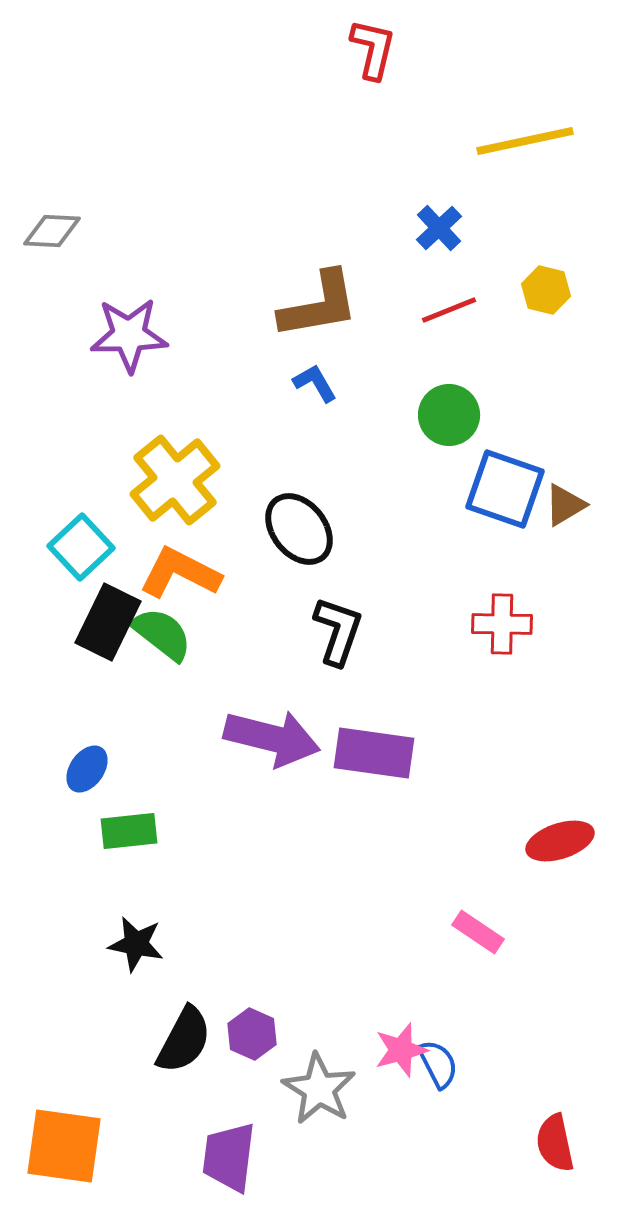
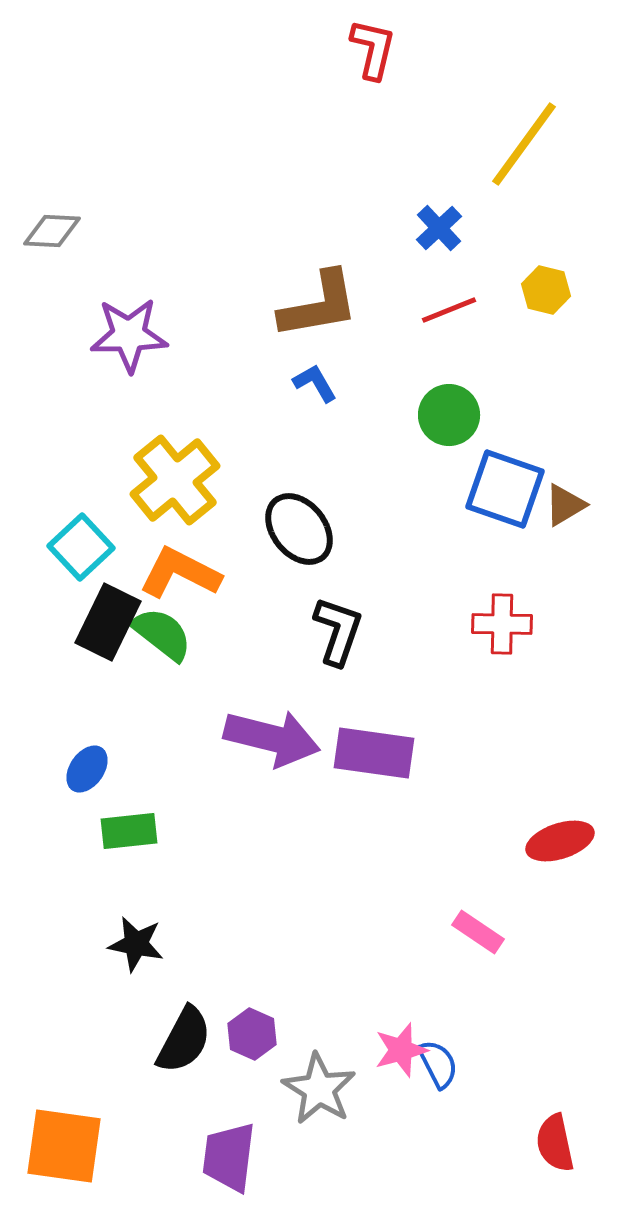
yellow line: moved 1 px left, 3 px down; rotated 42 degrees counterclockwise
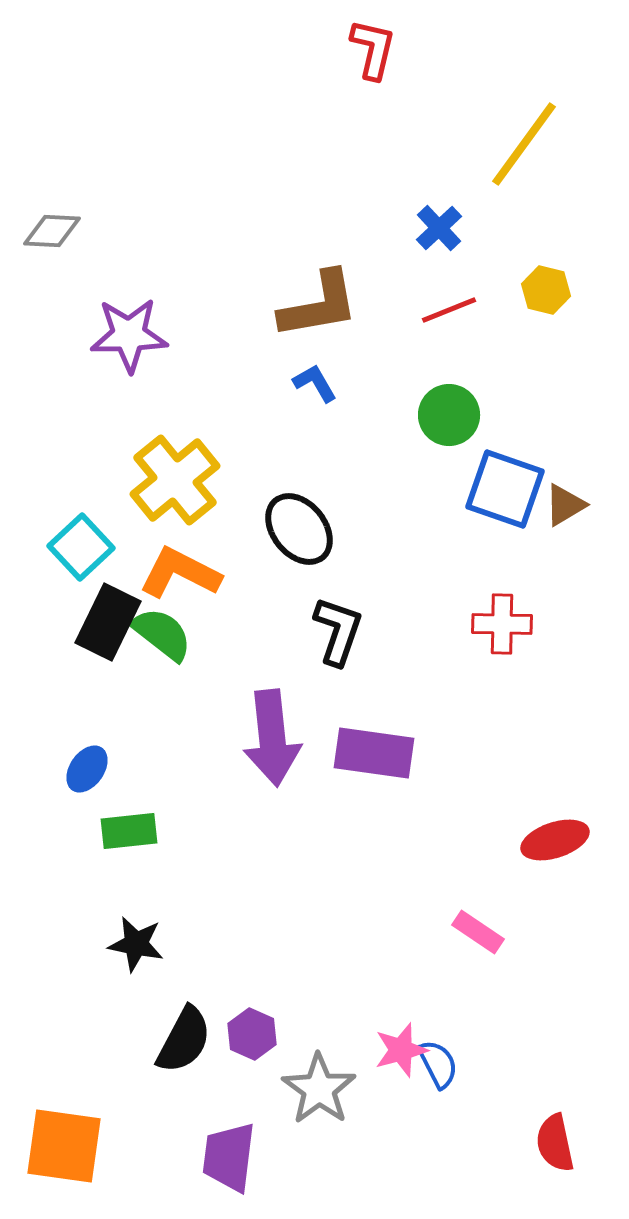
purple arrow: rotated 70 degrees clockwise
red ellipse: moved 5 px left, 1 px up
gray star: rotated 4 degrees clockwise
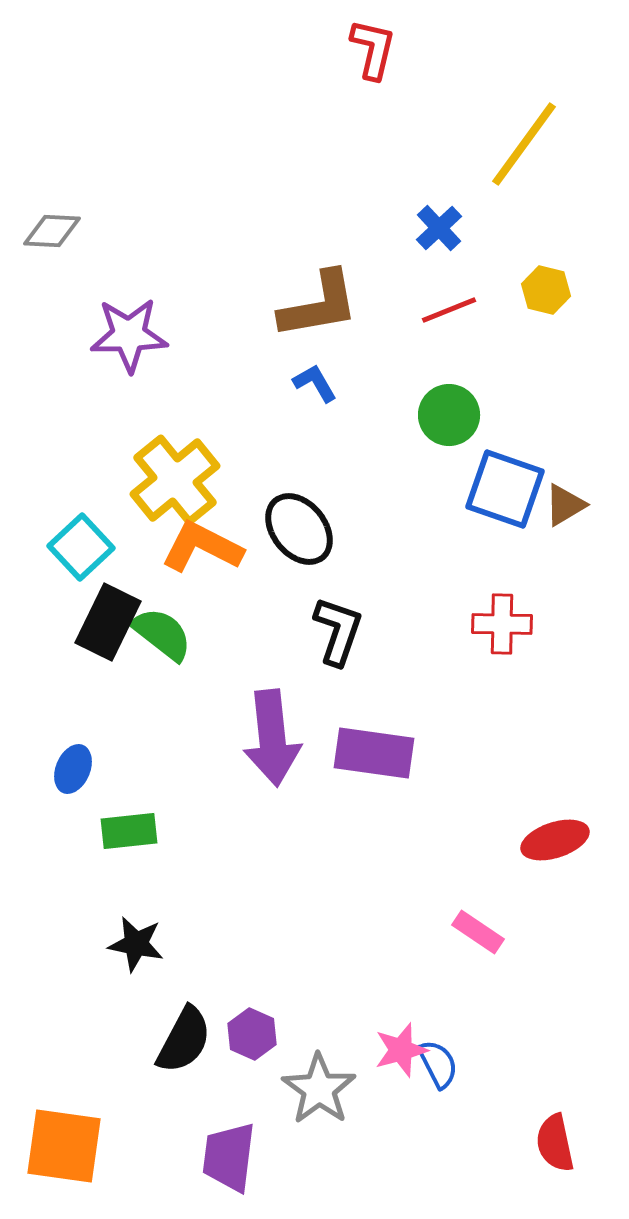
orange L-shape: moved 22 px right, 26 px up
blue ellipse: moved 14 px left; rotated 12 degrees counterclockwise
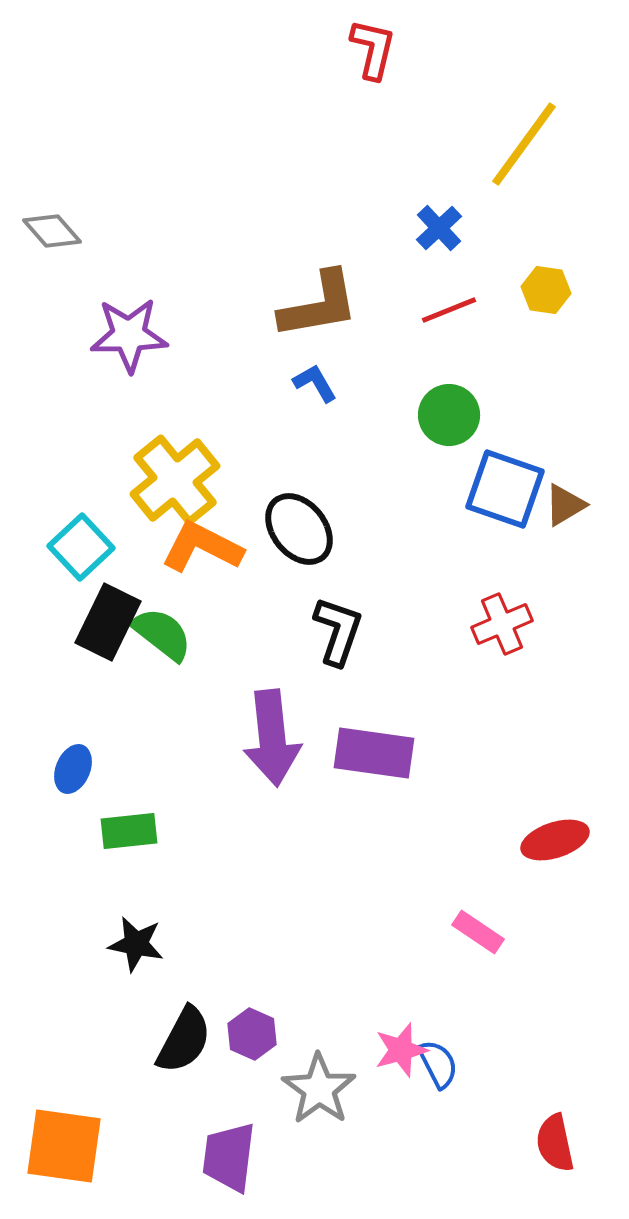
gray diamond: rotated 46 degrees clockwise
yellow hexagon: rotated 6 degrees counterclockwise
red cross: rotated 24 degrees counterclockwise
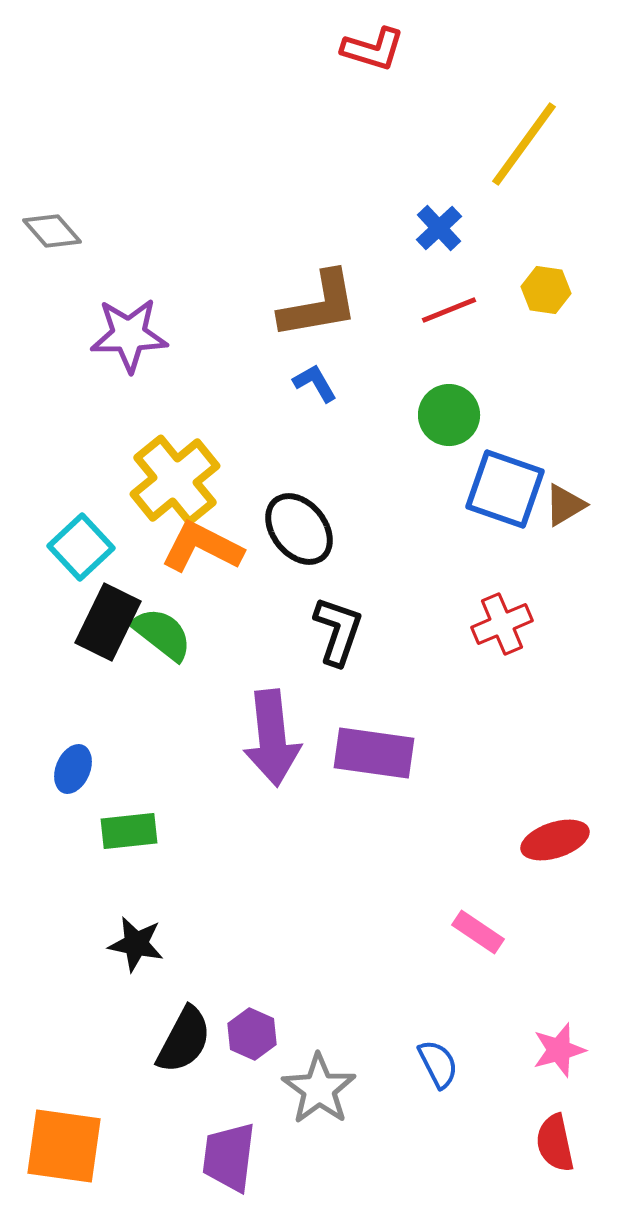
red L-shape: rotated 94 degrees clockwise
pink star: moved 158 px right
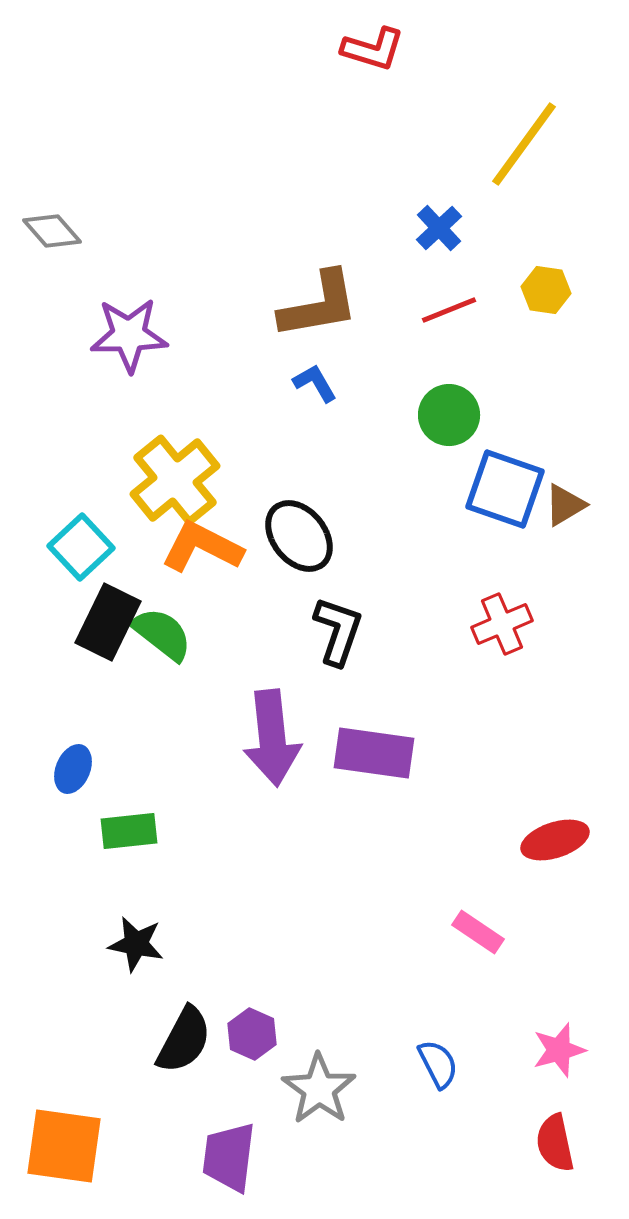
black ellipse: moved 7 px down
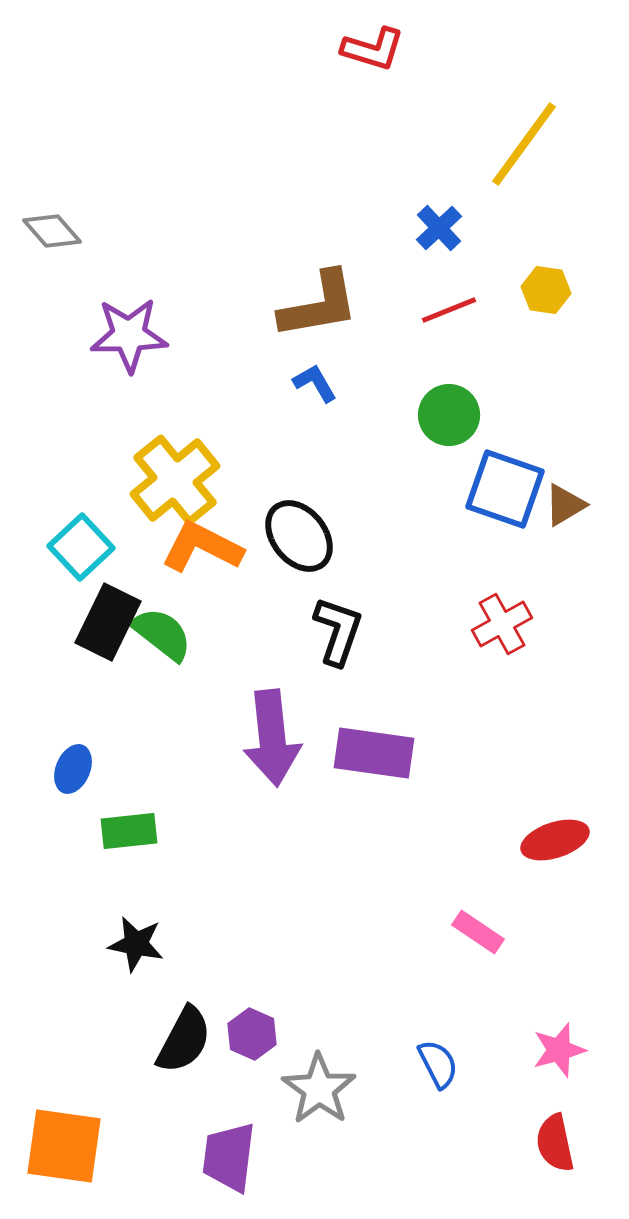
red cross: rotated 6 degrees counterclockwise
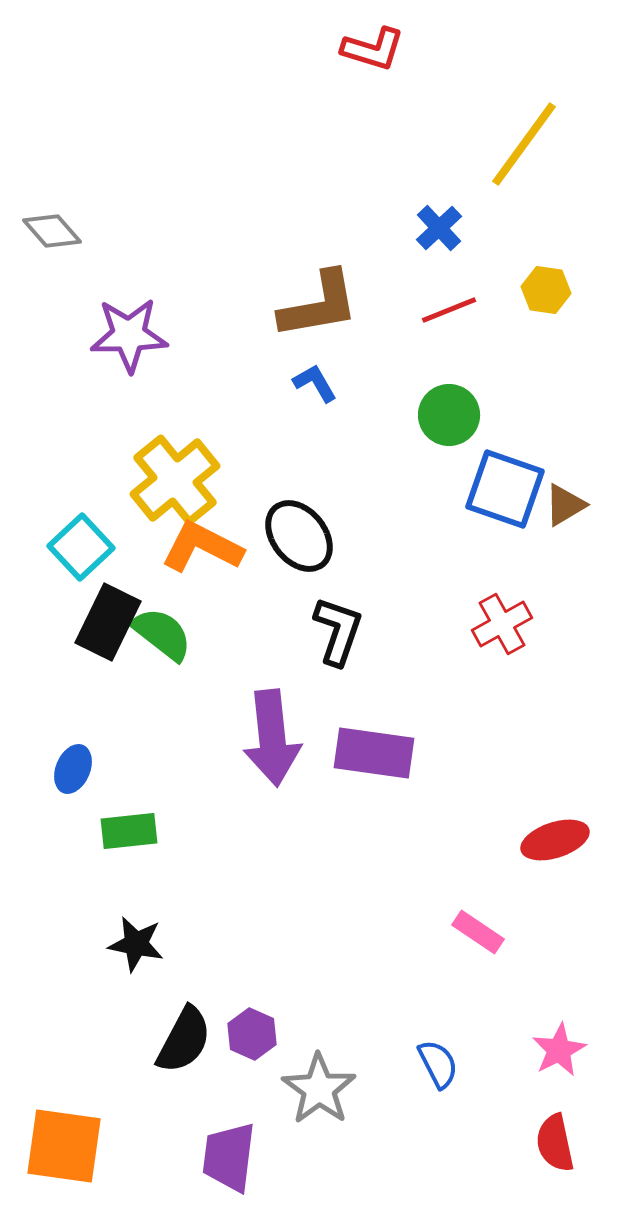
pink star: rotated 12 degrees counterclockwise
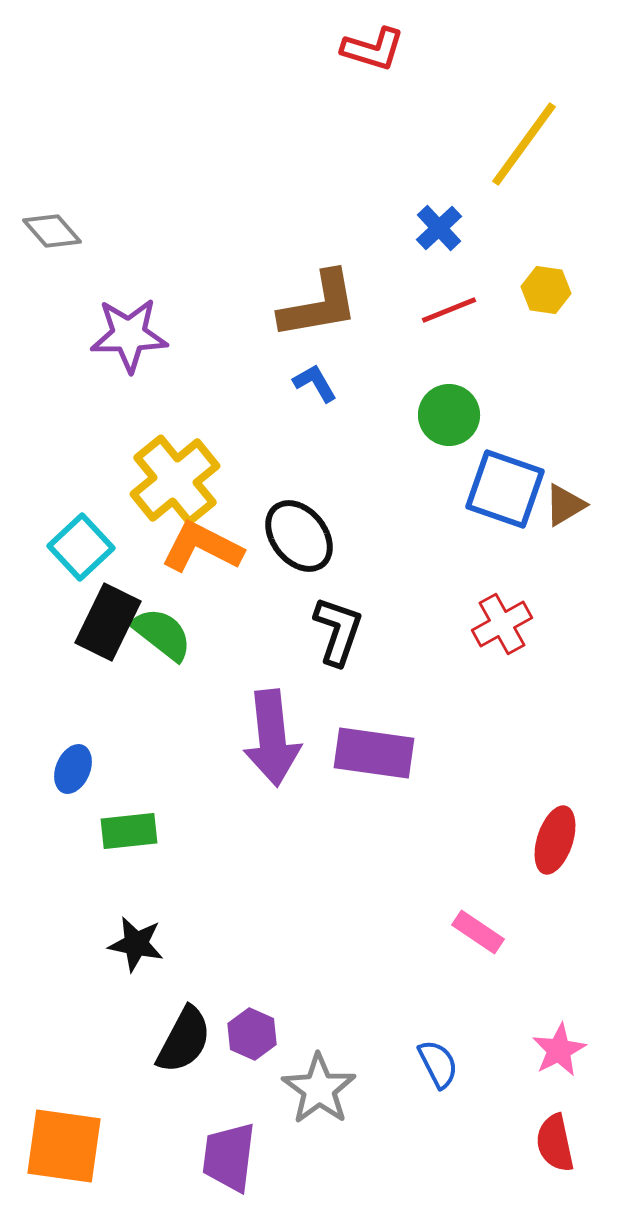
red ellipse: rotated 54 degrees counterclockwise
